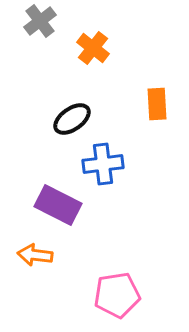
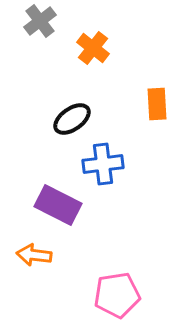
orange arrow: moved 1 px left
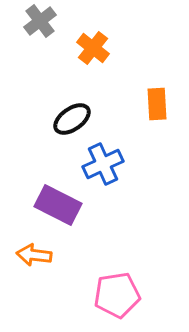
blue cross: rotated 18 degrees counterclockwise
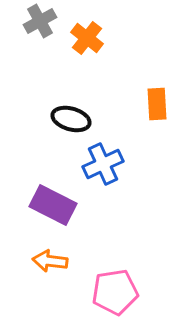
gray cross: rotated 8 degrees clockwise
orange cross: moved 6 px left, 10 px up
black ellipse: moved 1 px left; rotated 51 degrees clockwise
purple rectangle: moved 5 px left
orange arrow: moved 16 px right, 6 px down
pink pentagon: moved 2 px left, 3 px up
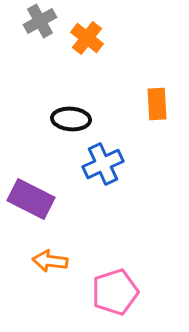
black ellipse: rotated 12 degrees counterclockwise
purple rectangle: moved 22 px left, 6 px up
pink pentagon: rotated 9 degrees counterclockwise
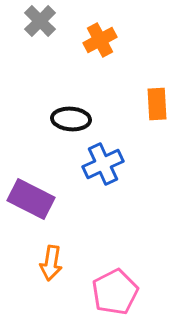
gray cross: rotated 16 degrees counterclockwise
orange cross: moved 13 px right, 2 px down; rotated 24 degrees clockwise
orange arrow: moved 1 px right, 2 px down; rotated 88 degrees counterclockwise
pink pentagon: rotated 9 degrees counterclockwise
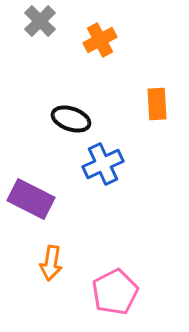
black ellipse: rotated 15 degrees clockwise
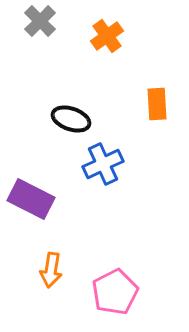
orange cross: moved 7 px right, 4 px up; rotated 8 degrees counterclockwise
orange arrow: moved 7 px down
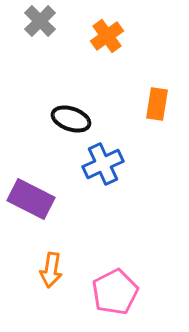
orange rectangle: rotated 12 degrees clockwise
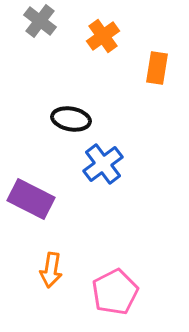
gray cross: rotated 8 degrees counterclockwise
orange cross: moved 4 px left
orange rectangle: moved 36 px up
black ellipse: rotated 9 degrees counterclockwise
blue cross: rotated 12 degrees counterclockwise
